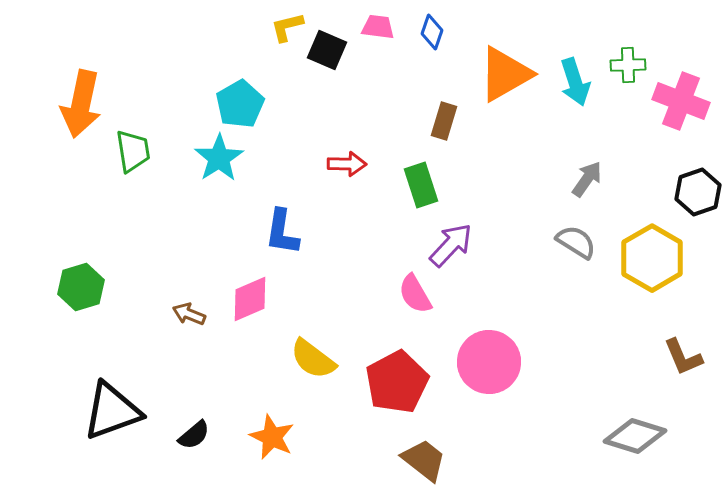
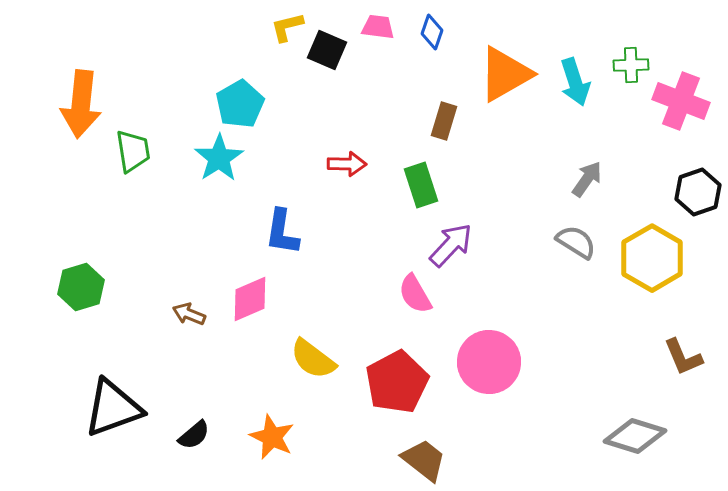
green cross: moved 3 px right
orange arrow: rotated 6 degrees counterclockwise
black triangle: moved 1 px right, 3 px up
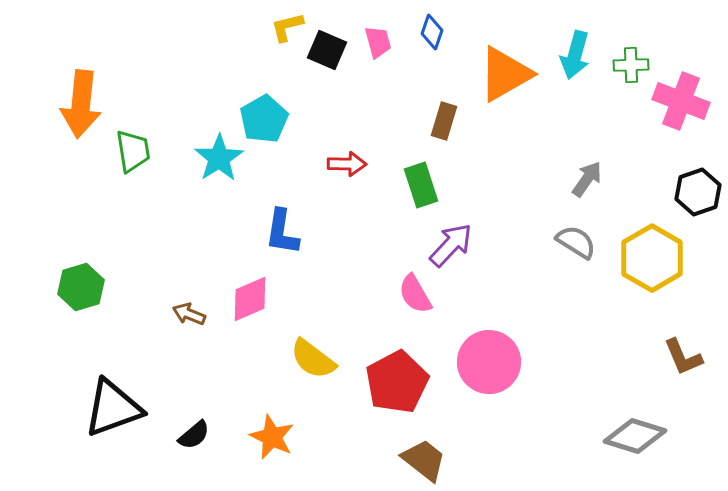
pink trapezoid: moved 15 px down; rotated 68 degrees clockwise
cyan arrow: moved 27 px up; rotated 33 degrees clockwise
cyan pentagon: moved 24 px right, 15 px down
